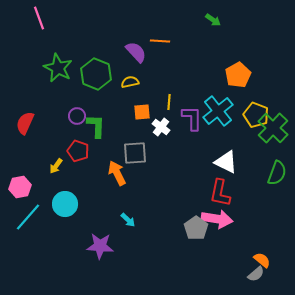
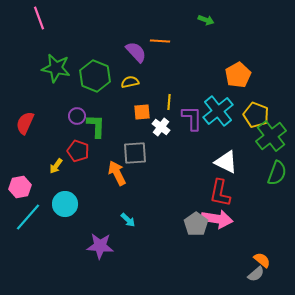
green arrow: moved 7 px left; rotated 14 degrees counterclockwise
green star: moved 2 px left; rotated 16 degrees counterclockwise
green hexagon: moved 1 px left, 2 px down
green cross: moved 2 px left, 8 px down; rotated 8 degrees clockwise
gray pentagon: moved 4 px up
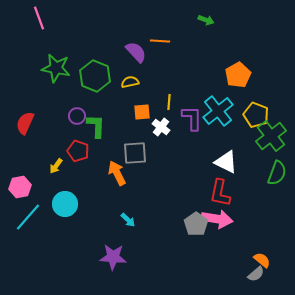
purple star: moved 13 px right, 11 px down
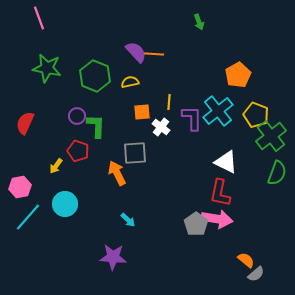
green arrow: moved 7 px left, 2 px down; rotated 49 degrees clockwise
orange line: moved 6 px left, 13 px down
green star: moved 9 px left
orange semicircle: moved 16 px left
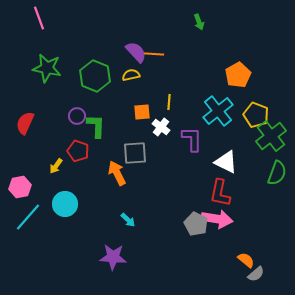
yellow semicircle: moved 1 px right, 7 px up
purple L-shape: moved 21 px down
gray pentagon: rotated 10 degrees counterclockwise
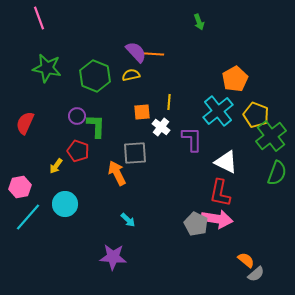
orange pentagon: moved 3 px left, 4 px down
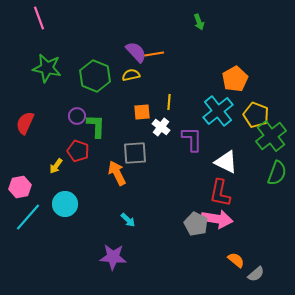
orange line: rotated 12 degrees counterclockwise
orange semicircle: moved 10 px left
